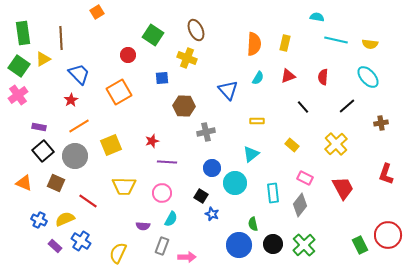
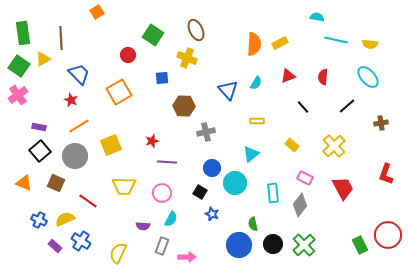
yellow rectangle at (285, 43): moved 5 px left; rotated 49 degrees clockwise
cyan semicircle at (258, 78): moved 2 px left, 5 px down
red star at (71, 100): rotated 16 degrees counterclockwise
yellow cross at (336, 144): moved 2 px left, 2 px down
black square at (43, 151): moved 3 px left
black square at (201, 196): moved 1 px left, 4 px up
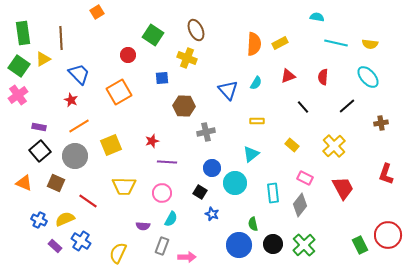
cyan line at (336, 40): moved 3 px down
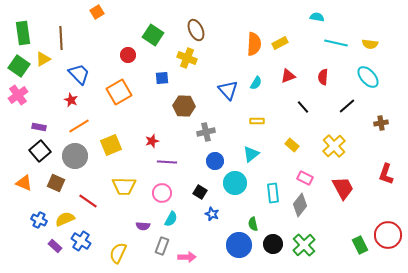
blue circle at (212, 168): moved 3 px right, 7 px up
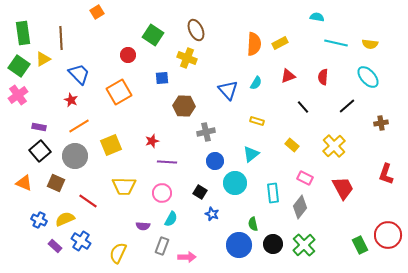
yellow rectangle at (257, 121): rotated 16 degrees clockwise
gray diamond at (300, 205): moved 2 px down
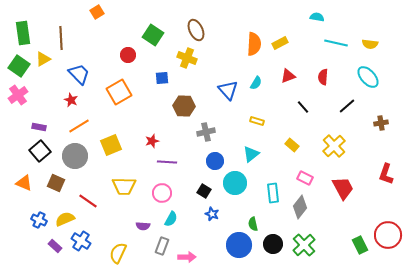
black square at (200, 192): moved 4 px right, 1 px up
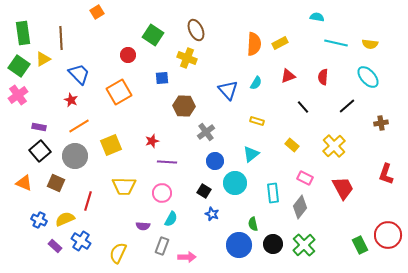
gray cross at (206, 132): rotated 24 degrees counterclockwise
red line at (88, 201): rotated 72 degrees clockwise
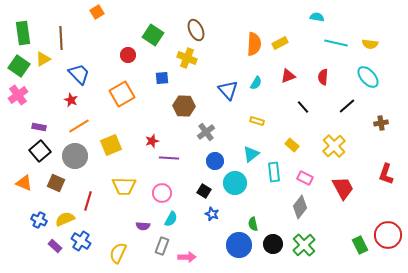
orange square at (119, 92): moved 3 px right, 2 px down
purple line at (167, 162): moved 2 px right, 4 px up
cyan rectangle at (273, 193): moved 1 px right, 21 px up
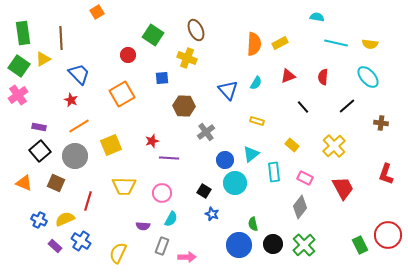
brown cross at (381, 123): rotated 16 degrees clockwise
blue circle at (215, 161): moved 10 px right, 1 px up
